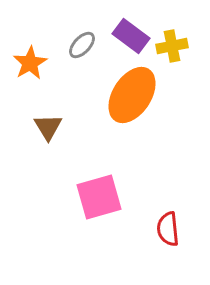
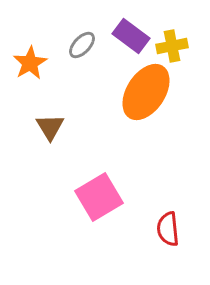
orange ellipse: moved 14 px right, 3 px up
brown triangle: moved 2 px right
pink square: rotated 15 degrees counterclockwise
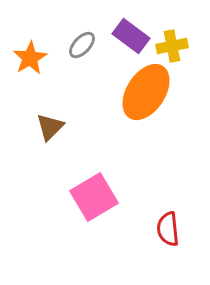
orange star: moved 5 px up
brown triangle: rotated 16 degrees clockwise
pink square: moved 5 px left
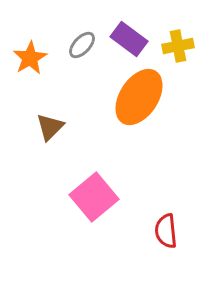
purple rectangle: moved 2 px left, 3 px down
yellow cross: moved 6 px right
orange ellipse: moved 7 px left, 5 px down
pink square: rotated 9 degrees counterclockwise
red semicircle: moved 2 px left, 2 px down
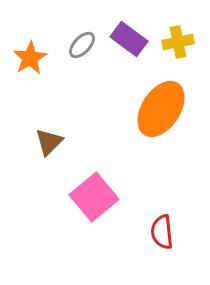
yellow cross: moved 4 px up
orange ellipse: moved 22 px right, 12 px down
brown triangle: moved 1 px left, 15 px down
red semicircle: moved 4 px left, 1 px down
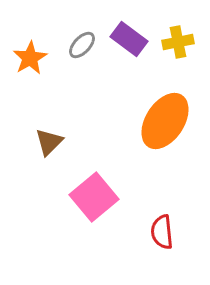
orange ellipse: moved 4 px right, 12 px down
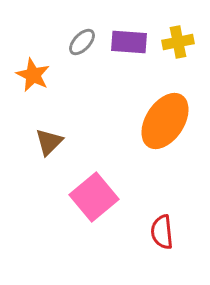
purple rectangle: moved 3 px down; rotated 33 degrees counterclockwise
gray ellipse: moved 3 px up
orange star: moved 3 px right, 17 px down; rotated 16 degrees counterclockwise
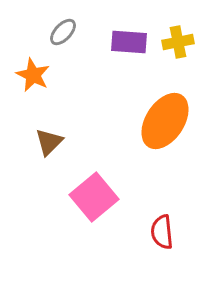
gray ellipse: moved 19 px left, 10 px up
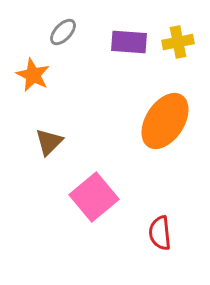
red semicircle: moved 2 px left, 1 px down
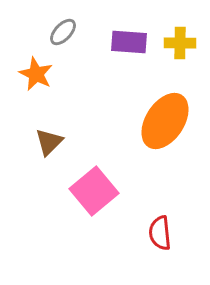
yellow cross: moved 2 px right, 1 px down; rotated 12 degrees clockwise
orange star: moved 3 px right, 1 px up
pink square: moved 6 px up
